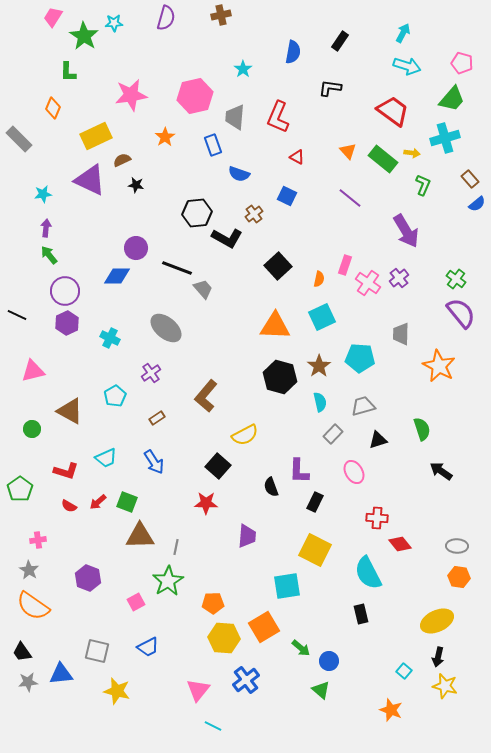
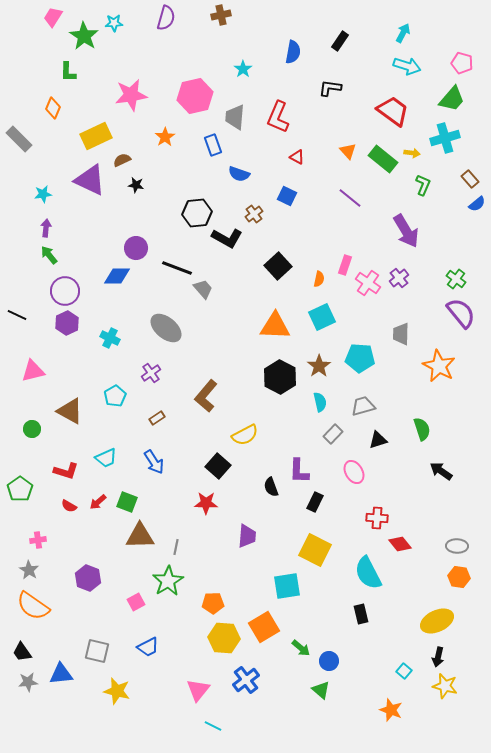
black hexagon at (280, 377): rotated 12 degrees clockwise
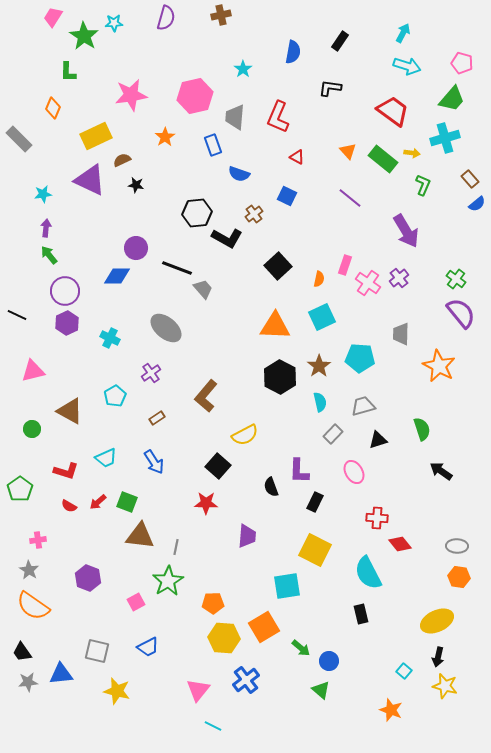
brown triangle at (140, 536): rotated 8 degrees clockwise
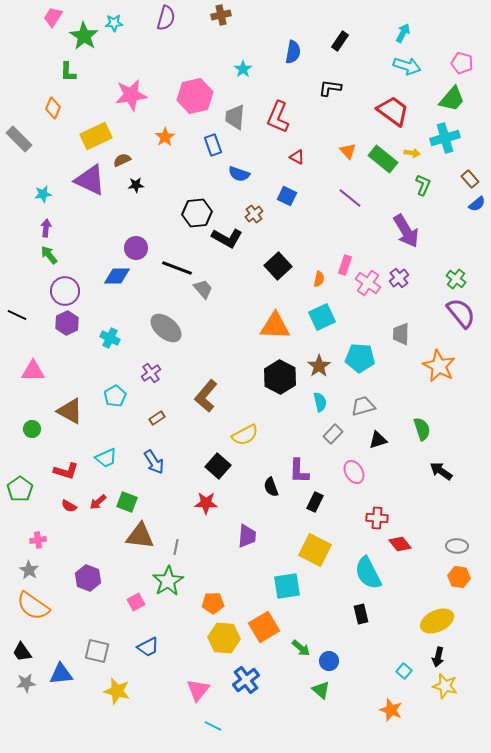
black star at (136, 185): rotated 14 degrees counterclockwise
pink triangle at (33, 371): rotated 15 degrees clockwise
gray star at (28, 682): moved 2 px left, 1 px down
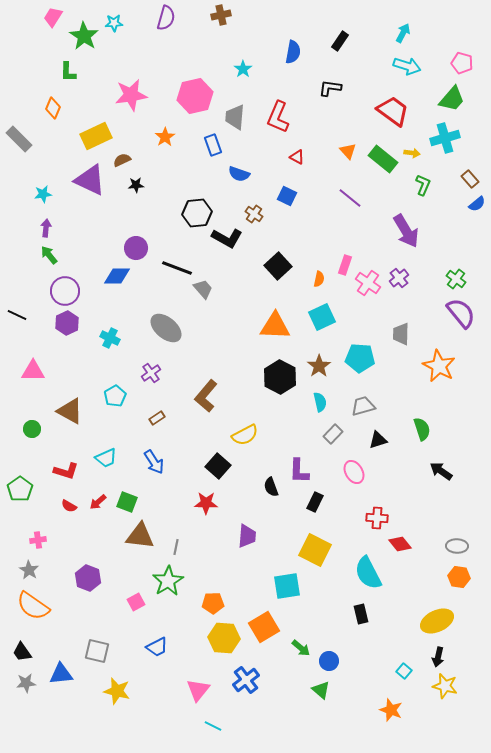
brown cross at (254, 214): rotated 18 degrees counterclockwise
blue trapezoid at (148, 647): moved 9 px right
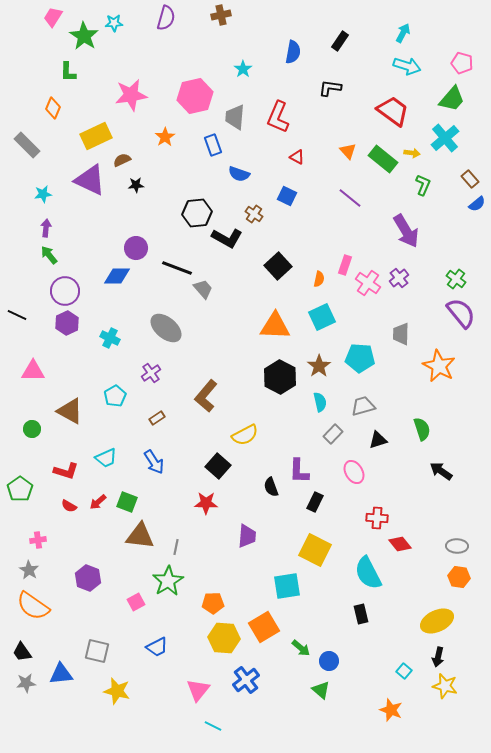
cyan cross at (445, 138): rotated 24 degrees counterclockwise
gray rectangle at (19, 139): moved 8 px right, 6 px down
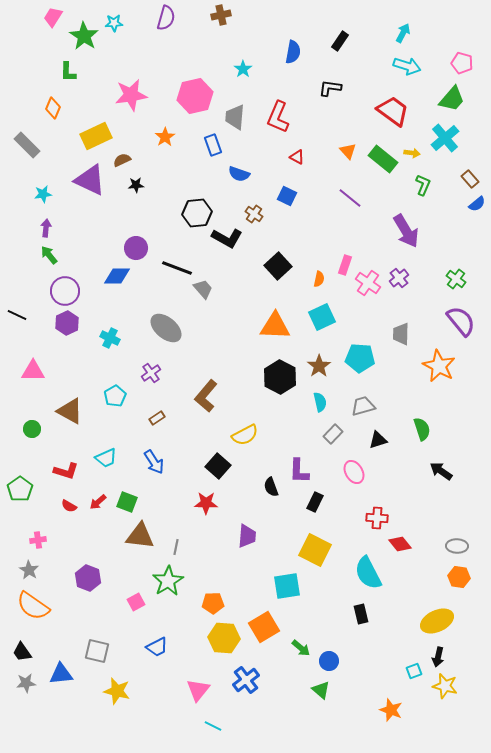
purple semicircle at (461, 313): moved 8 px down
cyan square at (404, 671): moved 10 px right; rotated 28 degrees clockwise
